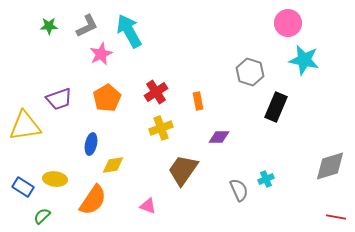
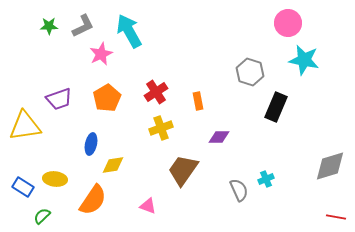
gray L-shape: moved 4 px left
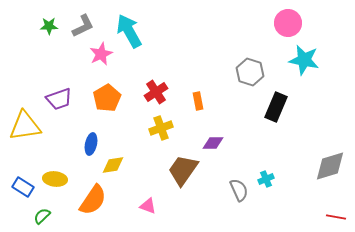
purple diamond: moved 6 px left, 6 px down
